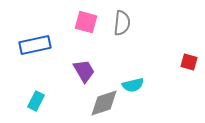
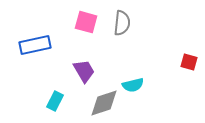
cyan rectangle: moved 19 px right
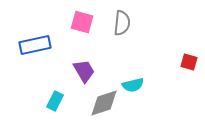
pink square: moved 4 px left
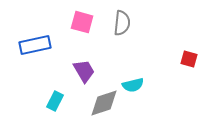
red square: moved 3 px up
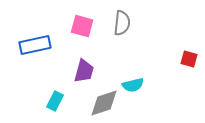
pink square: moved 4 px down
purple trapezoid: rotated 45 degrees clockwise
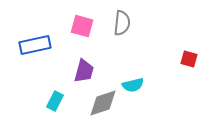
gray diamond: moved 1 px left
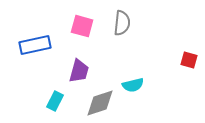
red square: moved 1 px down
purple trapezoid: moved 5 px left
gray diamond: moved 3 px left
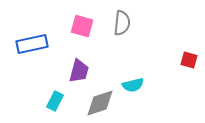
blue rectangle: moved 3 px left, 1 px up
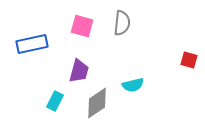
gray diamond: moved 3 px left; rotated 16 degrees counterclockwise
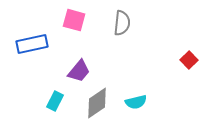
pink square: moved 8 px left, 6 px up
red square: rotated 30 degrees clockwise
purple trapezoid: rotated 25 degrees clockwise
cyan semicircle: moved 3 px right, 17 px down
